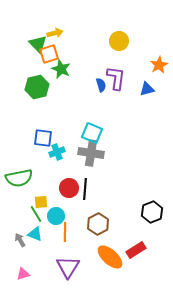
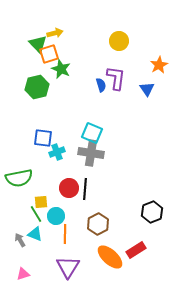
blue triangle: rotated 49 degrees counterclockwise
orange line: moved 2 px down
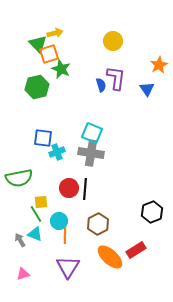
yellow circle: moved 6 px left
cyan circle: moved 3 px right, 5 px down
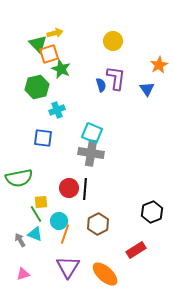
cyan cross: moved 42 px up
orange line: rotated 18 degrees clockwise
orange ellipse: moved 5 px left, 17 px down
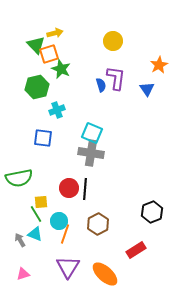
green triangle: moved 2 px left, 1 px down
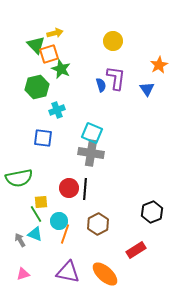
purple triangle: moved 5 px down; rotated 50 degrees counterclockwise
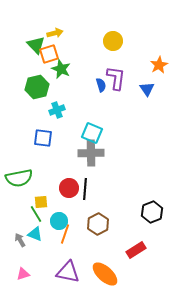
gray cross: rotated 10 degrees counterclockwise
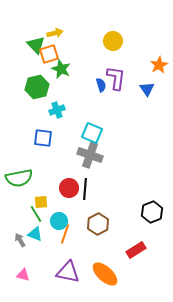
gray cross: moved 1 px left, 2 px down; rotated 20 degrees clockwise
pink triangle: moved 1 px down; rotated 32 degrees clockwise
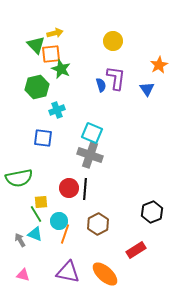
orange square: moved 2 px right; rotated 12 degrees clockwise
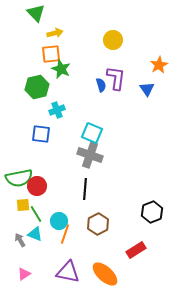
yellow circle: moved 1 px up
green triangle: moved 32 px up
blue square: moved 2 px left, 4 px up
red circle: moved 32 px left, 2 px up
yellow square: moved 18 px left, 3 px down
pink triangle: moved 1 px right, 1 px up; rotated 48 degrees counterclockwise
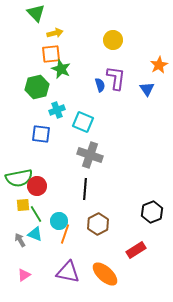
blue semicircle: moved 1 px left
cyan square: moved 9 px left, 11 px up
pink triangle: moved 1 px down
